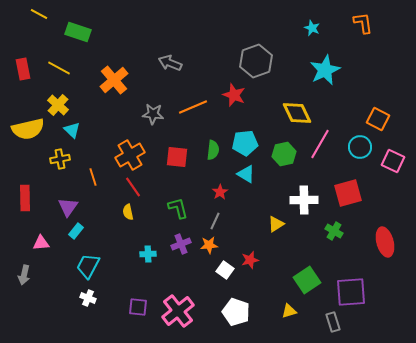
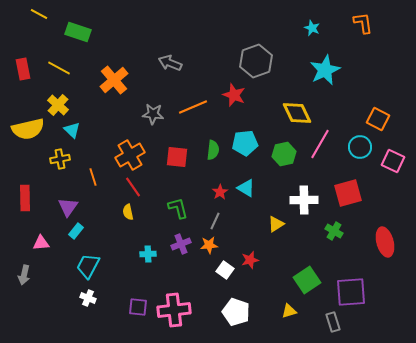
cyan triangle at (246, 174): moved 14 px down
pink cross at (178, 311): moved 4 px left, 1 px up; rotated 32 degrees clockwise
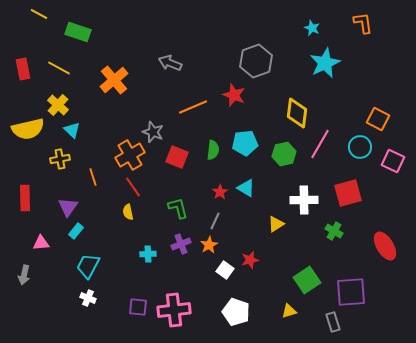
cyan star at (325, 70): moved 7 px up
yellow diamond at (297, 113): rotated 32 degrees clockwise
gray star at (153, 114): moved 18 px down; rotated 15 degrees clockwise
red square at (177, 157): rotated 15 degrees clockwise
red ellipse at (385, 242): moved 4 px down; rotated 16 degrees counterclockwise
orange star at (209, 245): rotated 24 degrees counterclockwise
